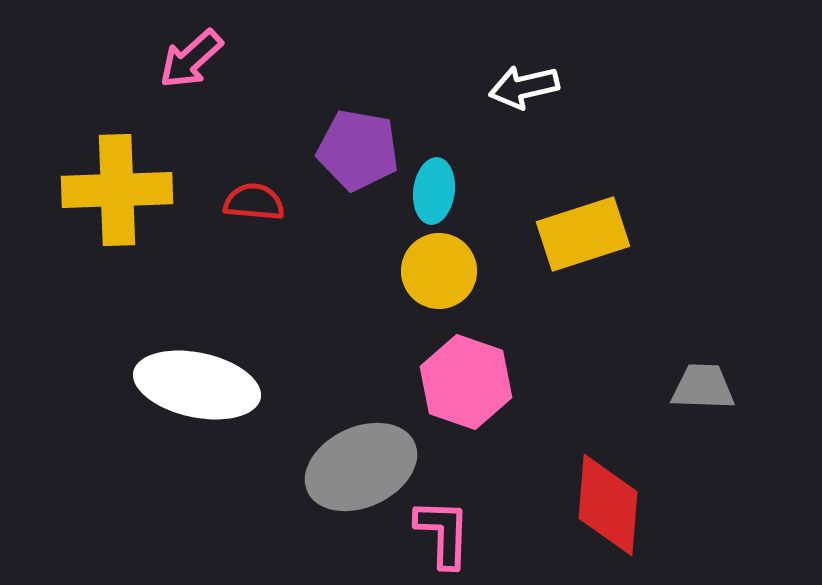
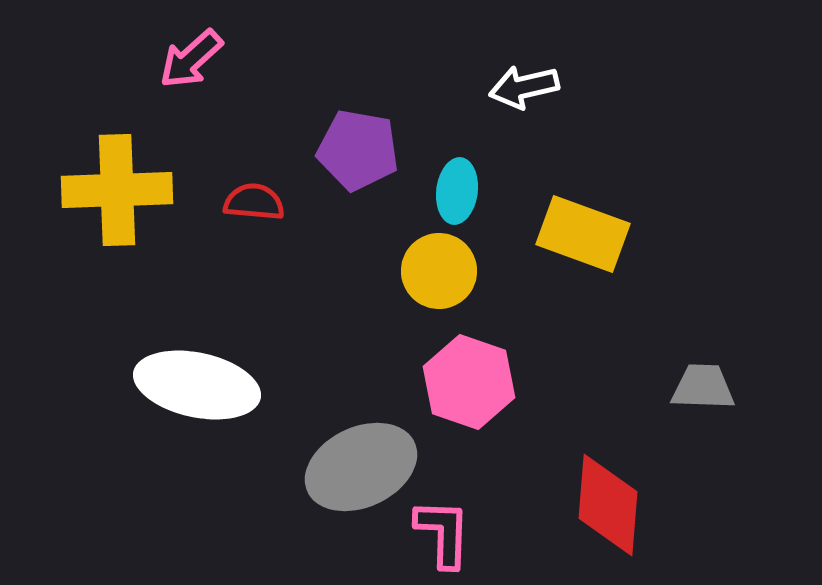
cyan ellipse: moved 23 px right
yellow rectangle: rotated 38 degrees clockwise
pink hexagon: moved 3 px right
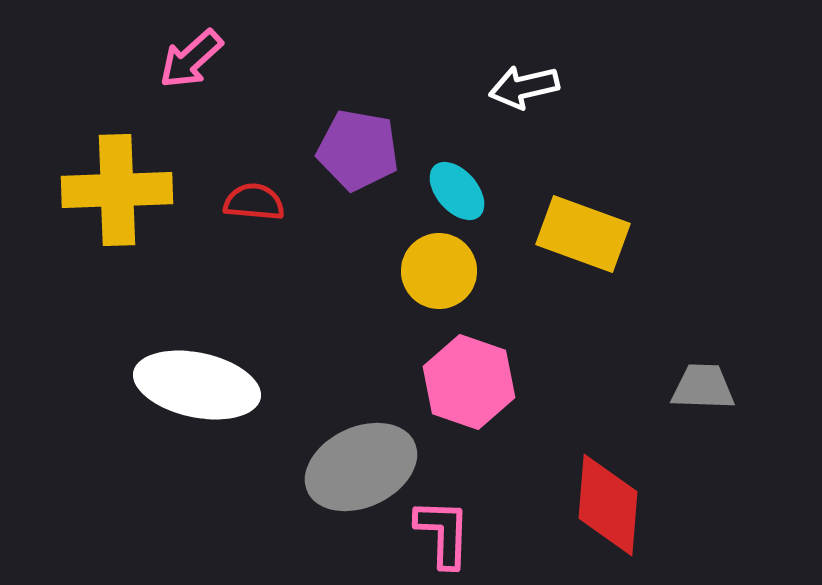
cyan ellipse: rotated 48 degrees counterclockwise
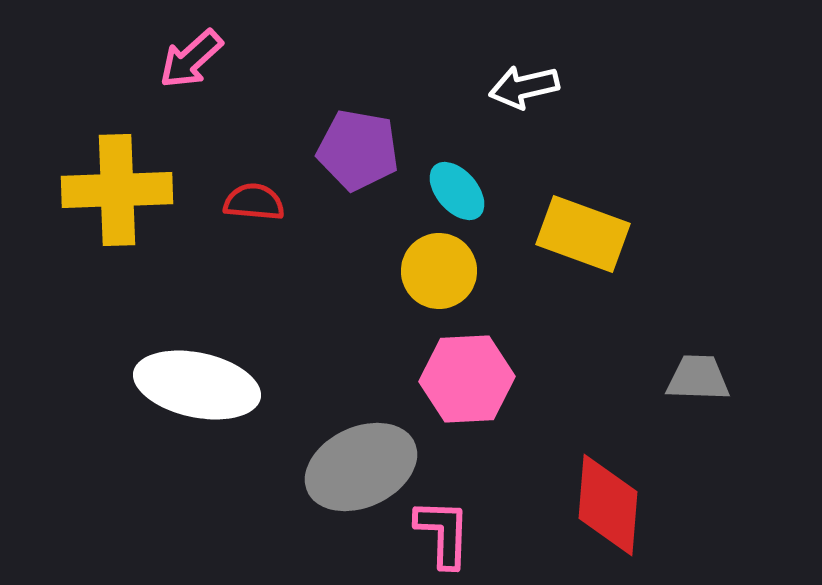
pink hexagon: moved 2 px left, 3 px up; rotated 22 degrees counterclockwise
gray trapezoid: moved 5 px left, 9 px up
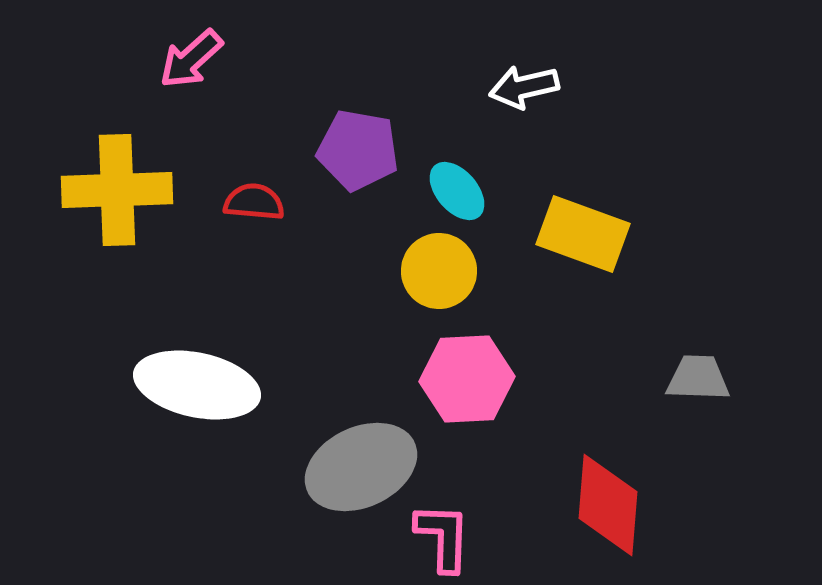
pink L-shape: moved 4 px down
